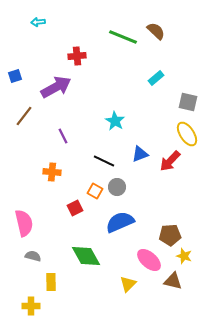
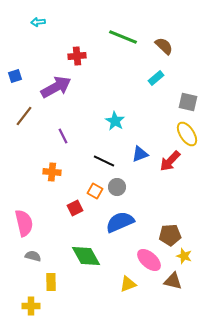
brown semicircle: moved 8 px right, 15 px down
yellow triangle: rotated 24 degrees clockwise
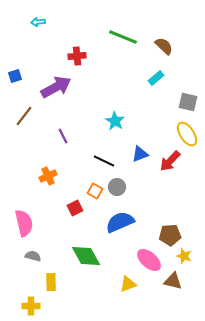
orange cross: moved 4 px left, 4 px down; rotated 30 degrees counterclockwise
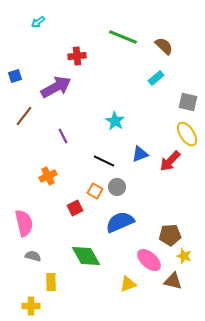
cyan arrow: rotated 32 degrees counterclockwise
